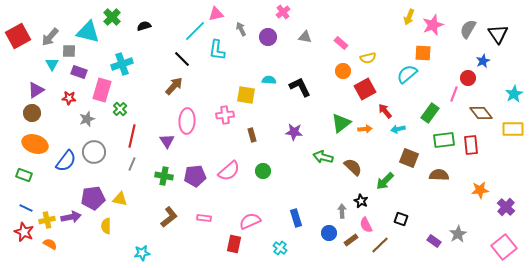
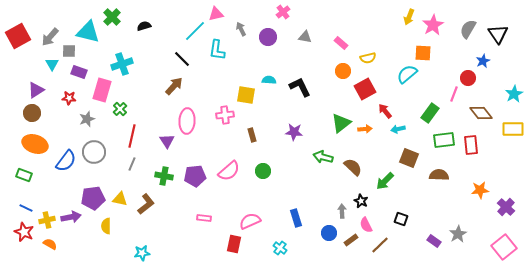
pink star at (433, 25): rotated 10 degrees counterclockwise
brown L-shape at (169, 217): moved 23 px left, 13 px up
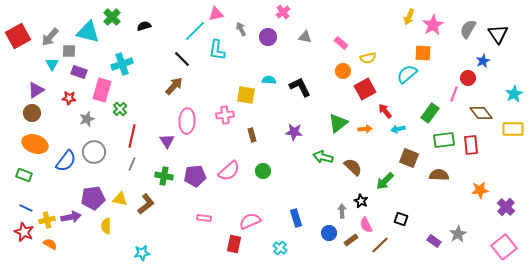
green triangle at (341, 123): moved 3 px left
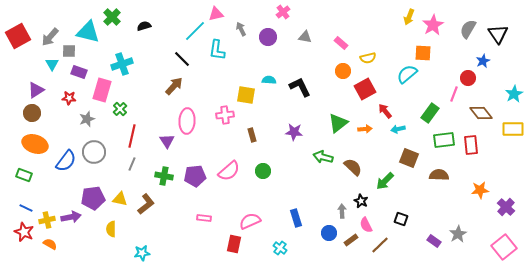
yellow semicircle at (106, 226): moved 5 px right, 3 px down
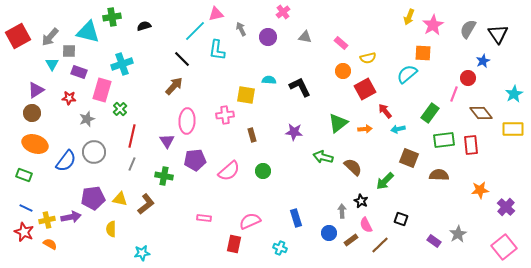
green cross at (112, 17): rotated 36 degrees clockwise
purple pentagon at (195, 176): moved 16 px up
cyan cross at (280, 248): rotated 16 degrees counterclockwise
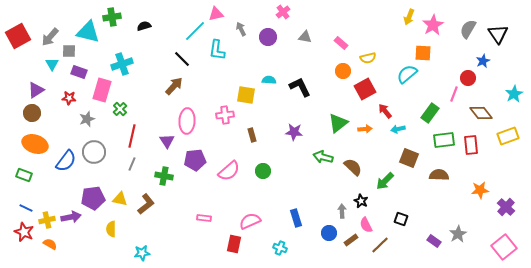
yellow rectangle at (513, 129): moved 5 px left, 7 px down; rotated 20 degrees counterclockwise
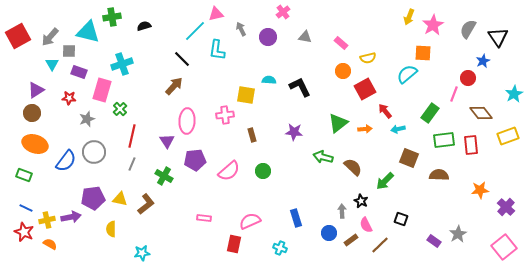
black triangle at (498, 34): moved 3 px down
green cross at (164, 176): rotated 18 degrees clockwise
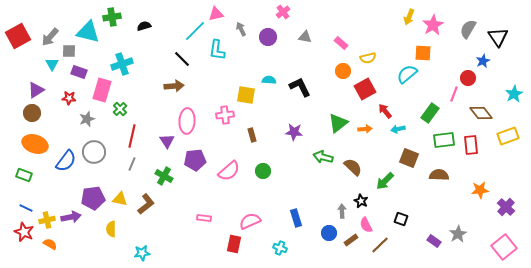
brown arrow at (174, 86): rotated 42 degrees clockwise
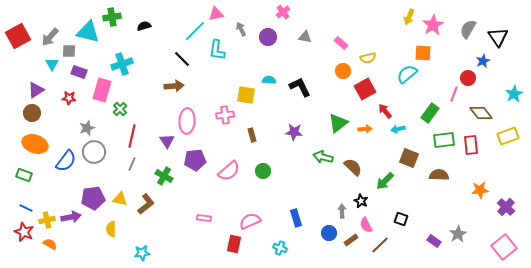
gray star at (87, 119): moved 9 px down
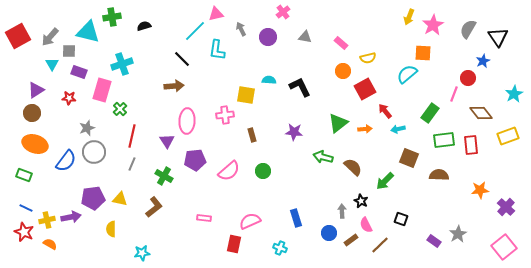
brown L-shape at (146, 204): moved 8 px right, 3 px down
